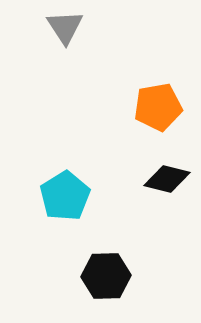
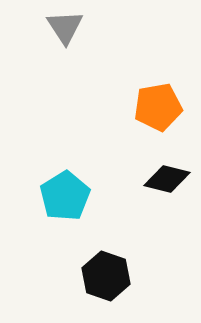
black hexagon: rotated 21 degrees clockwise
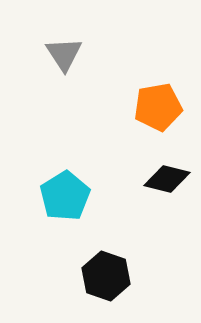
gray triangle: moved 1 px left, 27 px down
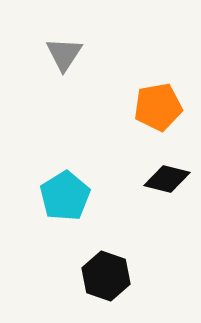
gray triangle: rotated 6 degrees clockwise
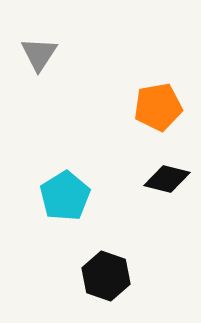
gray triangle: moved 25 px left
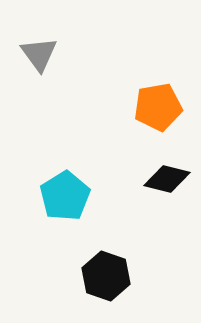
gray triangle: rotated 9 degrees counterclockwise
